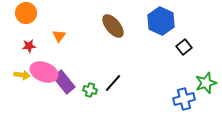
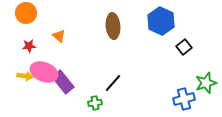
brown ellipse: rotated 35 degrees clockwise
orange triangle: rotated 24 degrees counterclockwise
yellow arrow: moved 3 px right, 1 px down
purple rectangle: moved 1 px left
green cross: moved 5 px right, 13 px down; rotated 24 degrees counterclockwise
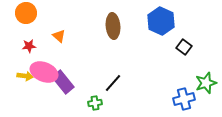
black square: rotated 14 degrees counterclockwise
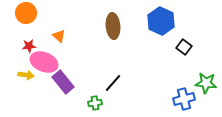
pink ellipse: moved 10 px up
yellow arrow: moved 1 px right, 1 px up
green star: rotated 25 degrees clockwise
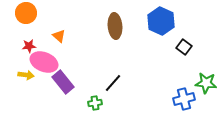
brown ellipse: moved 2 px right
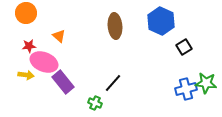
black square: rotated 21 degrees clockwise
blue cross: moved 2 px right, 10 px up
green cross: rotated 32 degrees clockwise
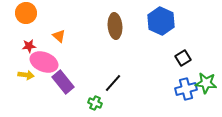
black square: moved 1 px left, 11 px down
